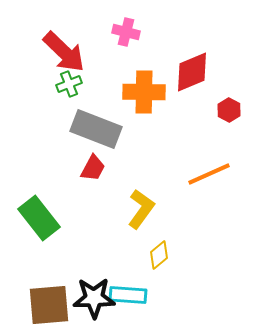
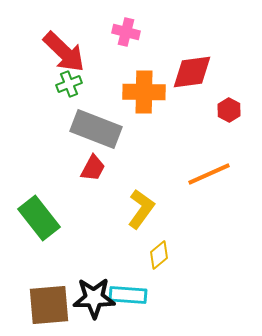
red diamond: rotated 15 degrees clockwise
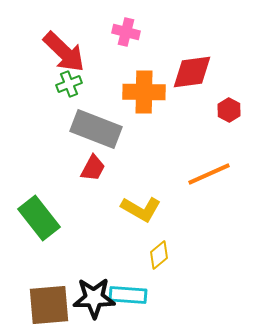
yellow L-shape: rotated 84 degrees clockwise
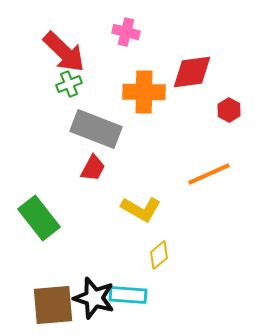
black star: rotated 18 degrees clockwise
brown square: moved 4 px right
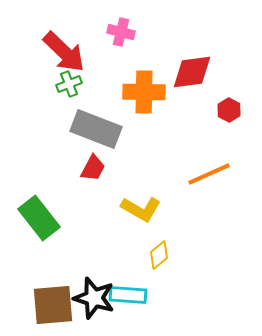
pink cross: moved 5 px left
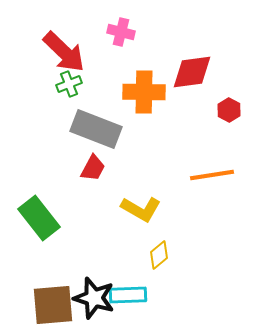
orange line: moved 3 px right, 1 px down; rotated 15 degrees clockwise
cyan rectangle: rotated 6 degrees counterclockwise
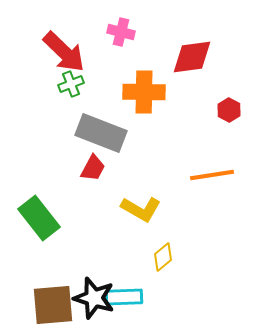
red diamond: moved 15 px up
green cross: moved 2 px right
gray rectangle: moved 5 px right, 4 px down
yellow diamond: moved 4 px right, 2 px down
cyan rectangle: moved 4 px left, 2 px down
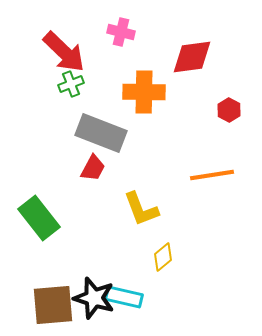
yellow L-shape: rotated 39 degrees clockwise
cyan rectangle: rotated 15 degrees clockwise
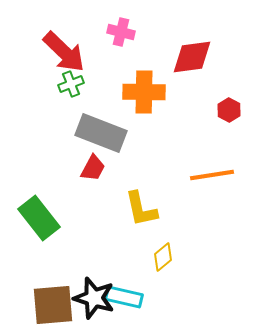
yellow L-shape: rotated 9 degrees clockwise
